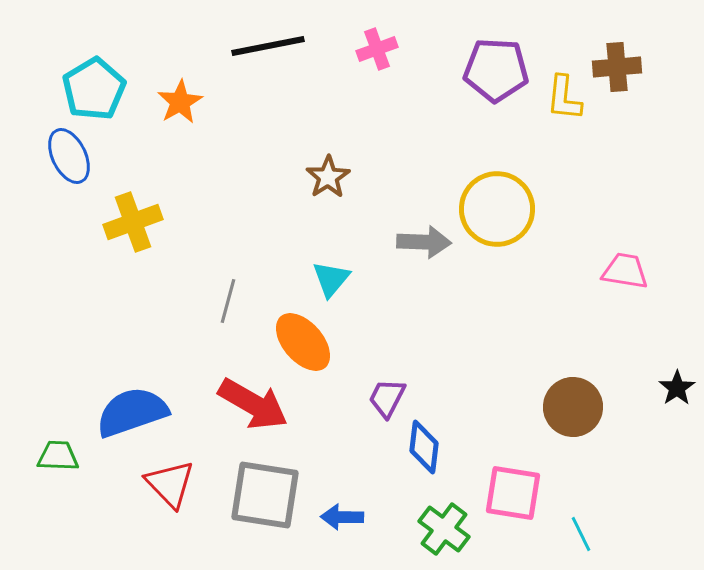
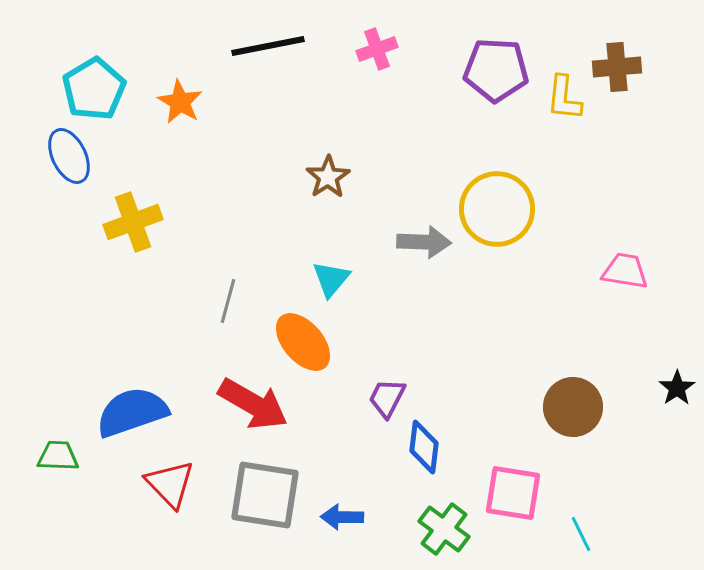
orange star: rotated 12 degrees counterclockwise
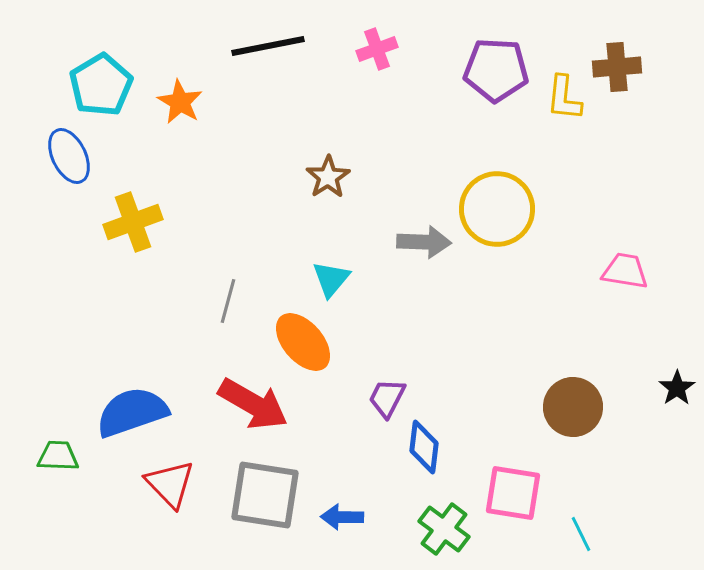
cyan pentagon: moved 7 px right, 4 px up
